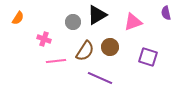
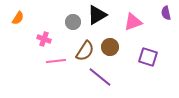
purple line: moved 1 px up; rotated 15 degrees clockwise
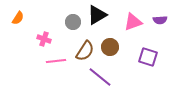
purple semicircle: moved 6 px left, 7 px down; rotated 80 degrees counterclockwise
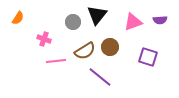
black triangle: rotated 20 degrees counterclockwise
brown semicircle: rotated 25 degrees clockwise
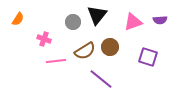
orange semicircle: moved 1 px down
purple line: moved 1 px right, 2 px down
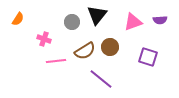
gray circle: moved 1 px left
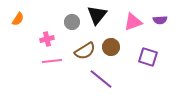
pink cross: moved 3 px right; rotated 32 degrees counterclockwise
brown circle: moved 1 px right
pink line: moved 4 px left
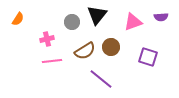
purple semicircle: moved 1 px right, 3 px up
